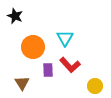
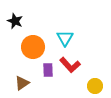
black star: moved 5 px down
brown triangle: rotated 28 degrees clockwise
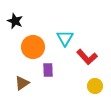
red L-shape: moved 17 px right, 8 px up
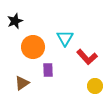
black star: rotated 28 degrees clockwise
